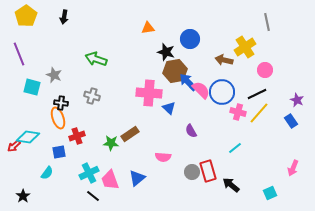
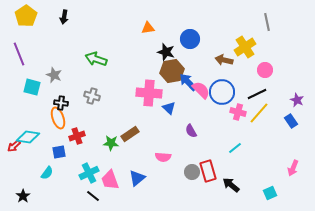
brown hexagon at (175, 71): moved 3 px left
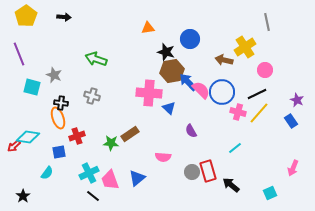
black arrow at (64, 17): rotated 96 degrees counterclockwise
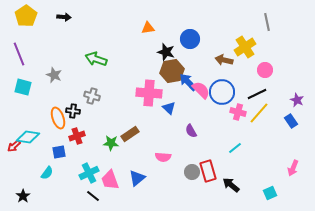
cyan square at (32, 87): moved 9 px left
black cross at (61, 103): moved 12 px right, 8 px down
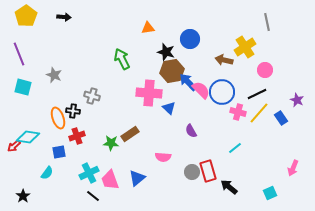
green arrow at (96, 59): moved 26 px right; rotated 45 degrees clockwise
blue rectangle at (291, 121): moved 10 px left, 3 px up
black arrow at (231, 185): moved 2 px left, 2 px down
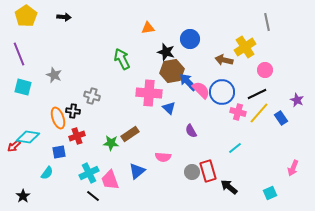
blue triangle at (137, 178): moved 7 px up
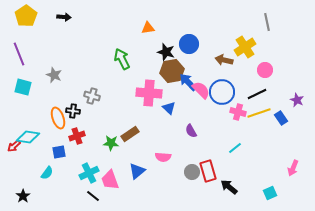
blue circle at (190, 39): moved 1 px left, 5 px down
yellow line at (259, 113): rotated 30 degrees clockwise
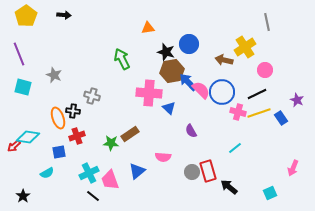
black arrow at (64, 17): moved 2 px up
cyan semicircle at (47, 173): rotated 24 degrees clockwise
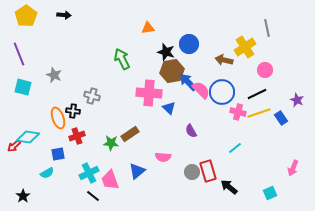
gray line at (267, 22): moved 6 px down
blue square at (59, 152): moved 1 px left, 2 px down
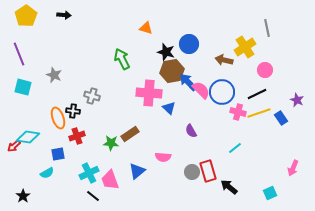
orange triangle at (148, 28): moved 2 px left; rotated 24 degrees clockwise
